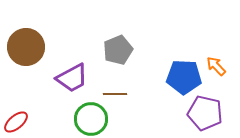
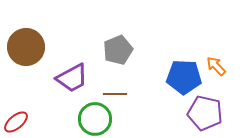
green circle: moved 4 px right
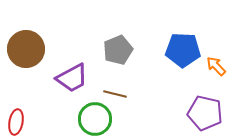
brown circle: moved 2 px down
blue pentagon: moved 1 px left, 27 px up
brown line: rotated 15 degrees clockwise
red ellipse: rotated 40 degrees counterclockwise
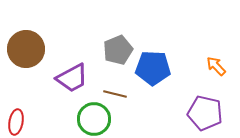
blue pentagon: moved 30 px left, 18 px down
green circle: moved 1 px left
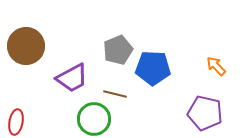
brown circle: moved 3 px up
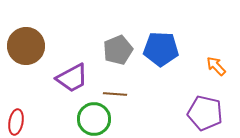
blue pentagon: moved 8 px right, 19 px up
brown line: rotated 10 degrees counterclockwise
